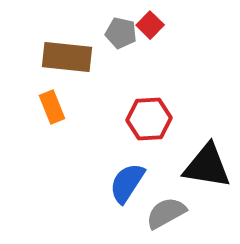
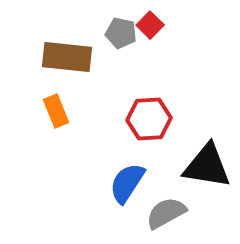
orange rectangle: moved 4 px right, 4 px down
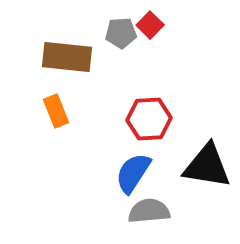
gray pentagon: rotated 16 degrees counterclockwise
blue semicircle: moved 6 px right, 10 px up
gray semicircle: moved 17 px left, 2 px up; rotated 24 degrees clockwise
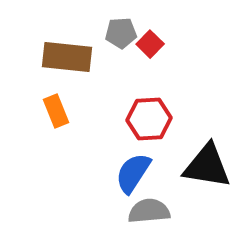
red square: moved 19 px down
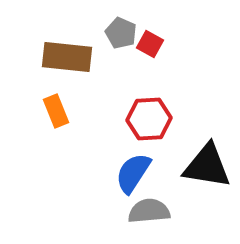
gray pentagon: rotated 28 degrees clockwise
red square: rotated 16 degrees counterclockwise
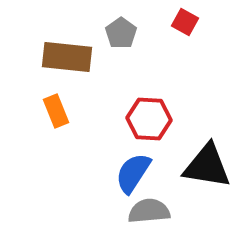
gray pentagon: rotated 12 degrees clockwise
red square: moved 35 px right, 22 px up
red hexagon: rotated 6 degrees clockwise
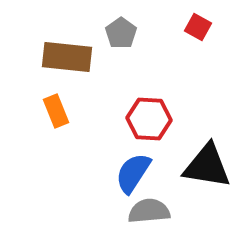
red square: moved 13 px right, 5 px down
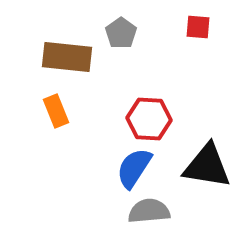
red square: rotated 24 degrees counterclockwise
blue semicircle: moved 1 px right, 5 px up
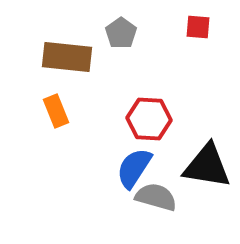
gray semicircle: moved 7 px right, 14 px up; rotated 21 degrees clockwise
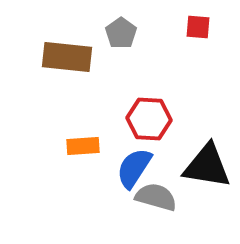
orange rectangle: moved 27 px right, 35 px down; rotated 72 degrees counterclockwise
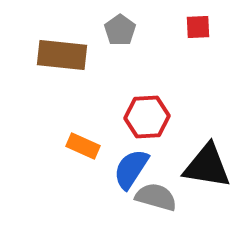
red square: rotated 8 degrees counterclockwise
gray pentagon: moved 1 px left, 3 px up
brown rectangle: moved 5 px left, 2 px up
red hexagon: moved 2 px left, 2 px up; rotated 6 degrees counterclockwise
orange rectangle: rotated 28 degrees clockwise
blue semicircle: moved 3 px left, 1 px down
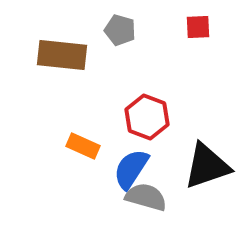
gray pentagon: rotated 20 degrees counterclockwise
red hexagon: rotated 24 degrees clockwise
black triangle: rotated 28 degrees counterclockwise
gray semicircle: moved 10 px left
